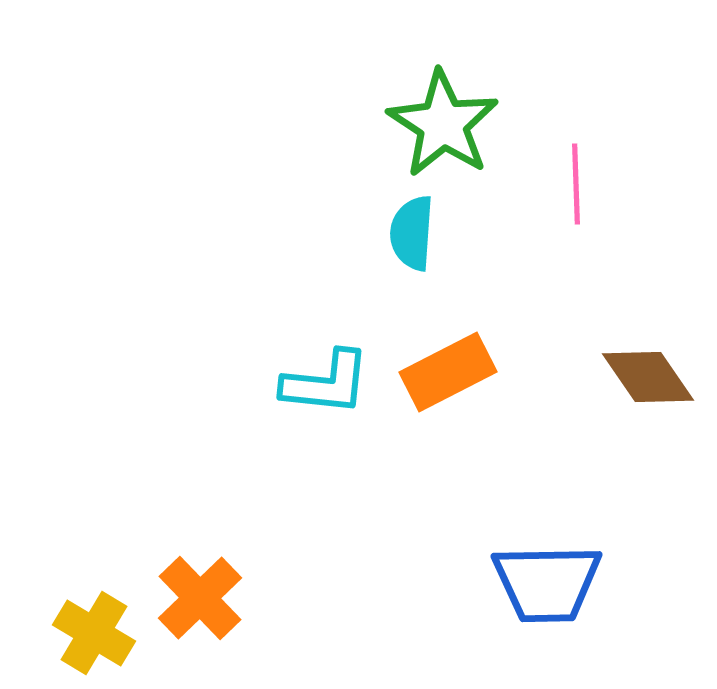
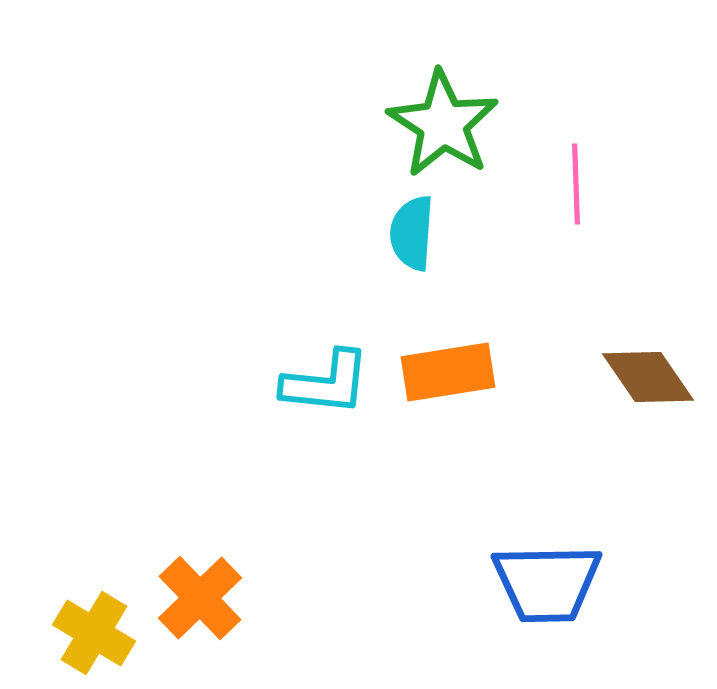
orange rectangle: rotated 18 degrees clockwise
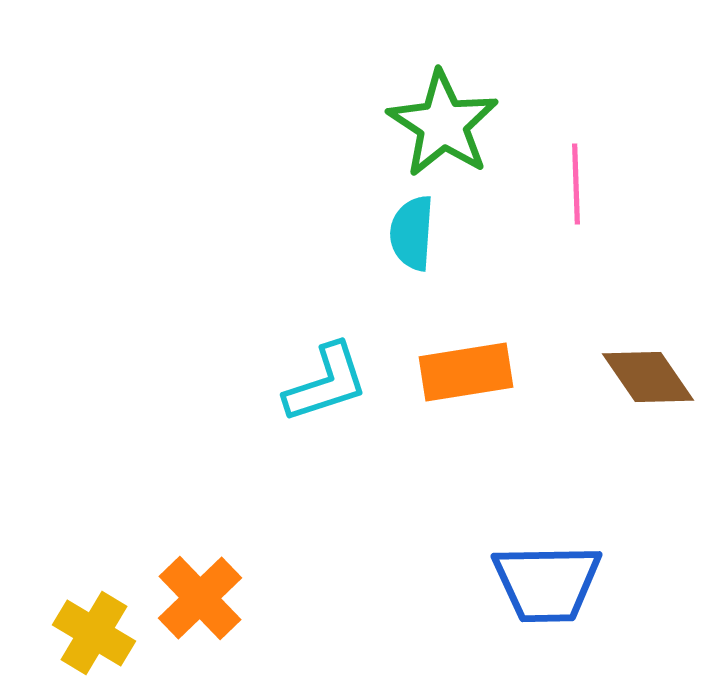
orange rectangle: moved 18 px right
cyan L-shape: rotated 24 degrees counterclockwise
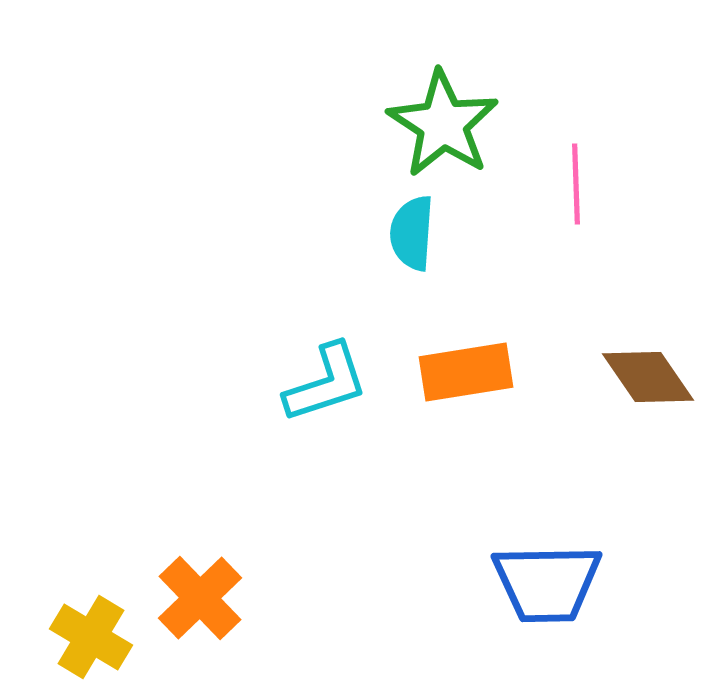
yellow cross: moved 3 px left, 4 px down
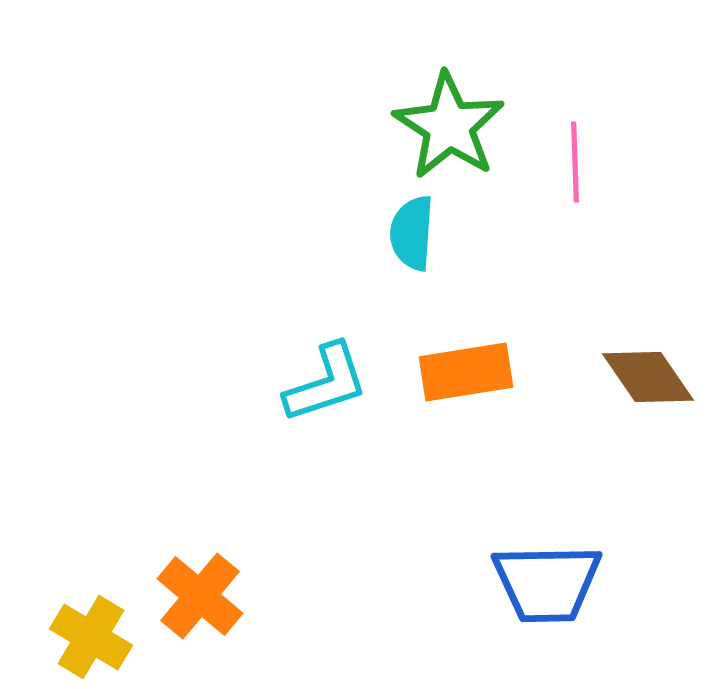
green star: moved 6 px right, 2 px down
pink line: moved 1 px left, 22 px up
orange cross: moved 2 px up; rotated 6 degrees counterclockwise
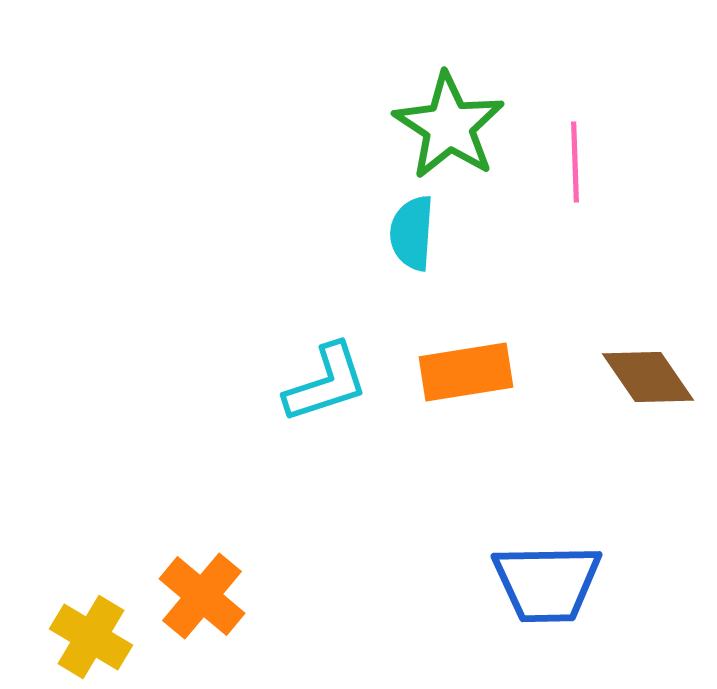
orange cross: moved 2 px right
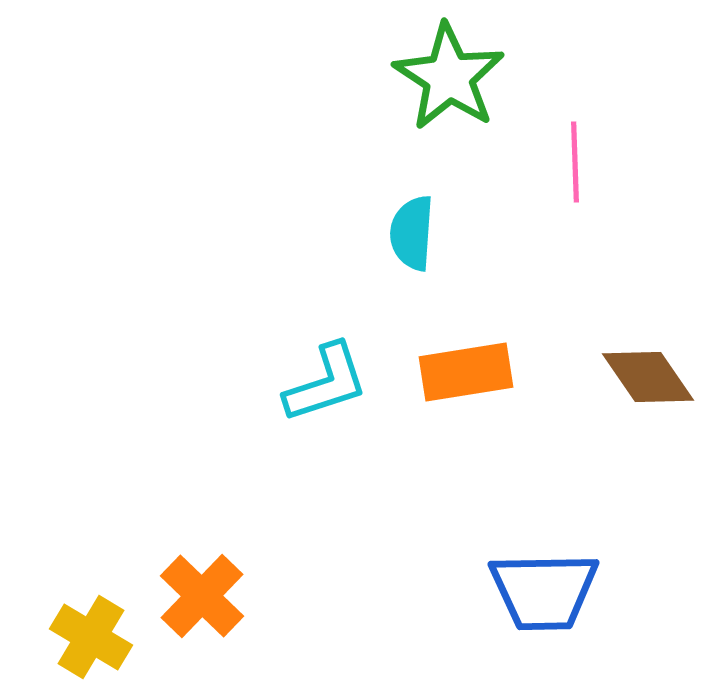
green star: moved 49 px up
blue trapezoid: moved 3 px left, 8 px down
orange cross: rotated 4 degrees clockwise
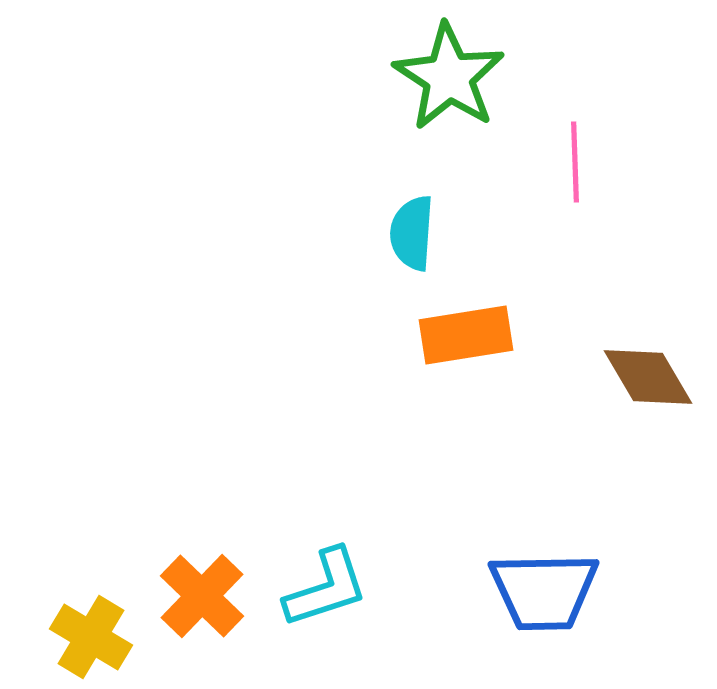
orange rectangle: moved 37 px up
brown diamond: rotated 4 degrees clockwise
cyan L-shape: moved 205 px down
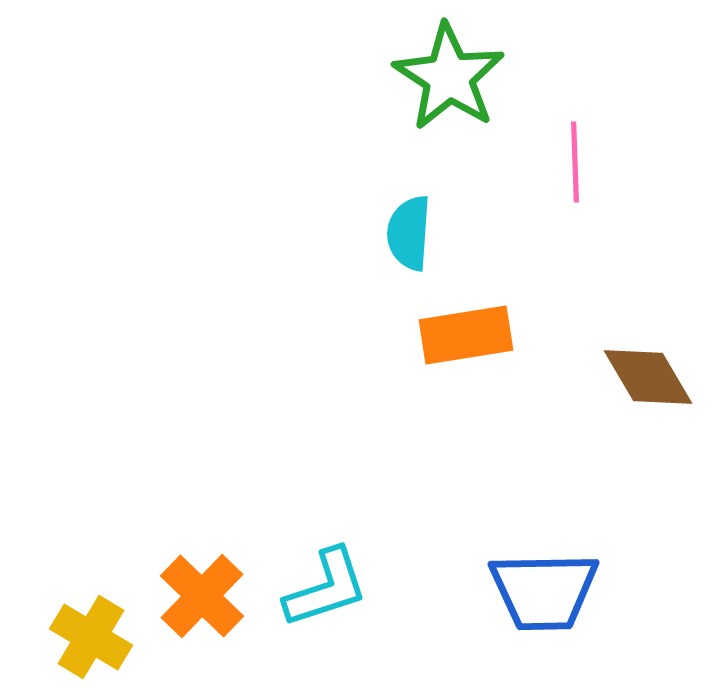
cyan semicircle: moved 3 px left
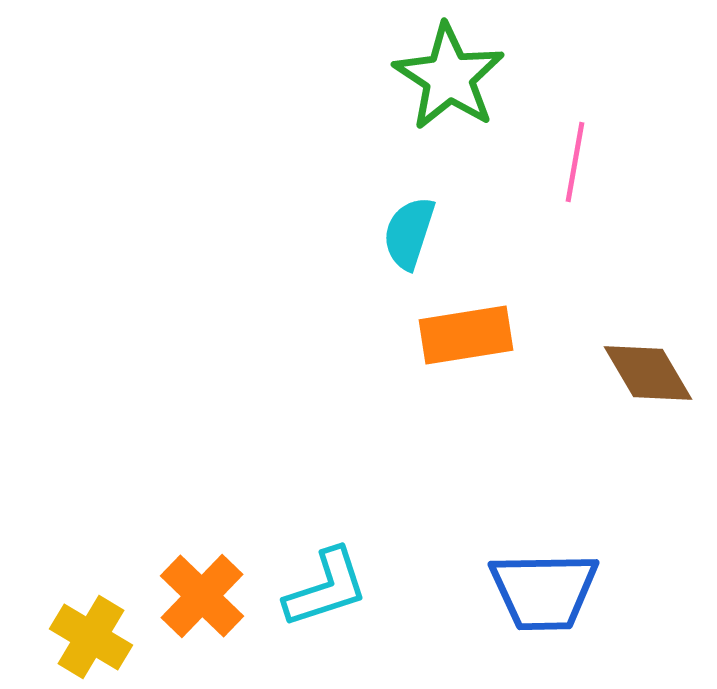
pink line: rotated 12 degrees clockwise
cyan semicircle: rotated 14 degrees clockwise
brown diamond: moved 4 px up
